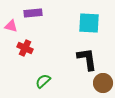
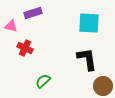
purple rectangle: rotated 12 degrees counterclockwise
brown circle: moved 3 px down
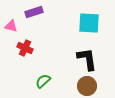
purple rectangle: moved 1 px right, 1 px up
brown circle: moved 16 px left
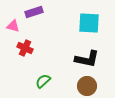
pink triangle: moved 2 px right
black L-shape: rotated 110 degrees clockwise
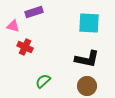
red cross: moved 1 px up
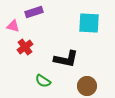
red cross: rotated 28 degrees clockwise
black L-shape: moved 21 px left
green semicircle: rotated 105 degrees counterclockwise
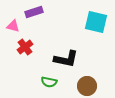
cyan square: moved 7 px right, 1 px up; rotated 10 degrees clockwise
green semicircle: moved 6 px right, 1 px down; rotated 21 degrees counterclockwise
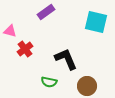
purple rectangle: moved 12 px right; rotated 18 degrees counterclockwise
pink triangle: moved 3 px left, 5 px down
red cross: moved 2 px down
black L-shape: rotated 125 degrees counterclockwise
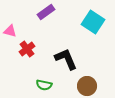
cyan square: moved 3 px left; rotated 20 degrees clockwise
red cross: moved 2 px right
green semicircle: moved 5 px left, 3 px down
